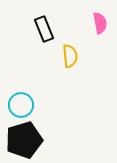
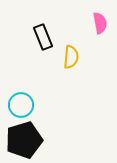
black rectangle: moved 1 px left, 8 px down
yellow semicircle: moved 1 px right, 1 px down; rotated 10 degrees clockwise
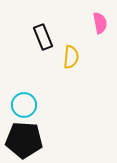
cyan circle: moved 3 px right
black pentagon: rotated 21 degrees clockwise
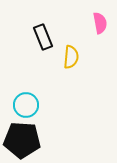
cyan circle: moved 2 px right
black pentagon: moved 2 px left
